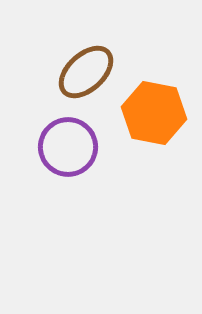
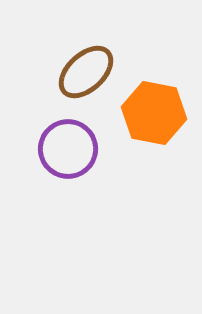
purple circle: moved 2 px down
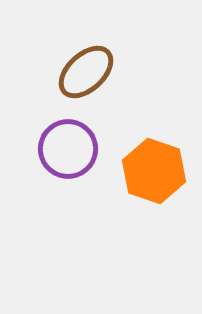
orange hexagon: moved 58 px down; rotated 8 degrees clockwise
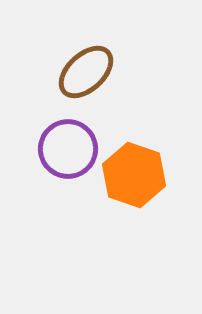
orange hexagon: moved 20 px left, 4 px down
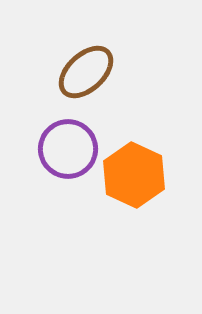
orange hexagon: rotated 6 degrees clockwise
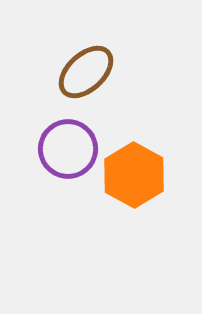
orange hexagon: rotated 4 degrees clockwise
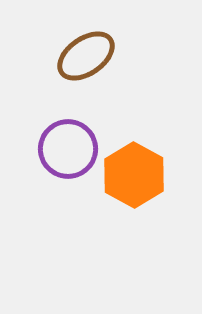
brown ellipse: moved 16 px up; rotated 8 degrees clockwise
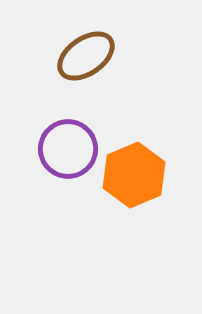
orange hexagon: rotated 8 degrees clockwise
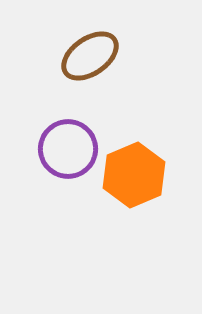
brown ellipse: moved 4 px right
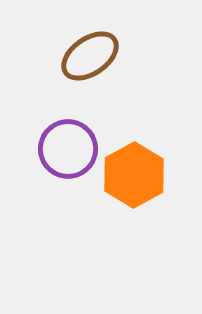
orange hexagon: rotated 6 degrees counterclockwise
